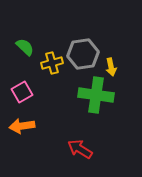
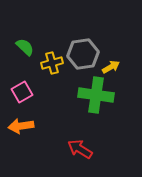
yellow arrow: rotated 108 degrees counterclockwise
orange arrow: moved 1 px left
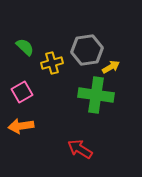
gray hexagon: moved 4 px right, 4 px up
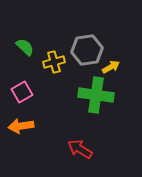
yellow cross: moved 2 px right, 1 px up
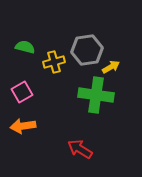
green semicircle: rotated 30 degrees counterclockwise
orange arrow: moved 2 px right
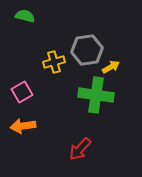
green semicircle: moved 31 px up
red arrow: rotated 80 degrees counterclockwise
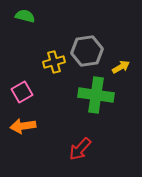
gray hexagon: moved 1 px down
yellow arrow: moved 10 px right
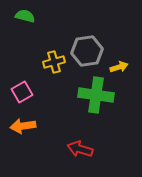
yellow arrow: moved 2 px left; rotated 12 degrees clockwise
red arrow: rotated 65 degrees clockwise
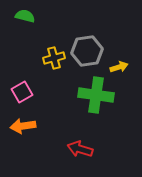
yellow cross: moved 4 px up
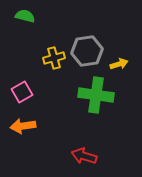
yellow arrow: moved 3 px up
red arrow: moved 4 px right, 7 px down
